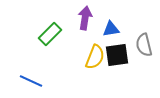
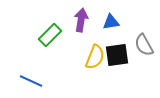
purple arrow: moved 4 px left, 2 px down
blue triangle: moved 7 px up
green rectangle: moved 1 px down
gray semicircle: rotated 15 degrees counterclockwise
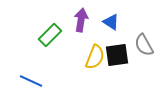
blue triangle: rotated 42 degrees clockwise
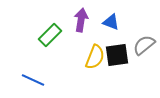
blue triangle: rotated 12 degrees counterclockwise
gray semicircle: rotated 80 degrees clockwise
blue line: moved 2 px right, 1 px up
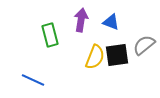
green rectangle: rotated 60 degrees counterclockwise
